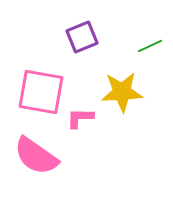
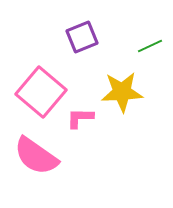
pink square: rotated 30 degrees clockwise
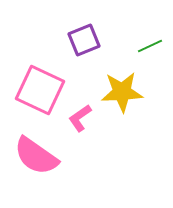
purple square: moved 2 px right, 3 px down
pink square: moved 1 px left, 2 px up; rotated 15 degrees counterclockwise
pink L-shape: rotated 36 degrees counterclockwise
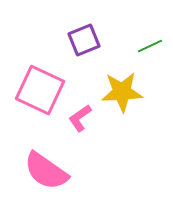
pink semicircle: moved 10 px right, 15 px down
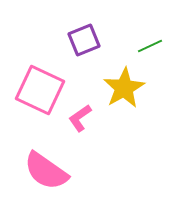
yellow star: moved 2 px right, 4 px up; rotated 27 degrees counterclockwise
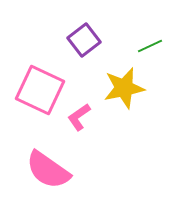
purple square: rotated 16 degrees counterclockwise
yellow star: rotated 18 degrees clockwise
pink L-shape: moved 1 px left, 1 px up
pink semicircle: moved 2 px right, 1 px up
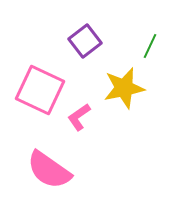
purple square: moved 1 px right, 1 px down
green line: rotated 40 degrees counterclockwise
pink semicircle: moved 1 px right
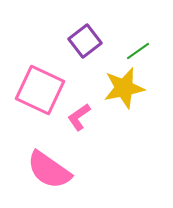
green line: moved 12 px left, 5 px down; rotated 30 degrees clockwise
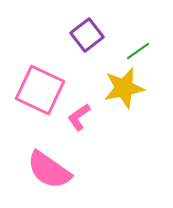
purple square: moved 2 px right, 6 px up
